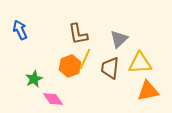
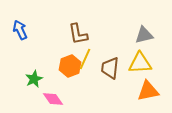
gray triangle: moved 25 px right, 4 px up; rotated 30 degrees clockwise
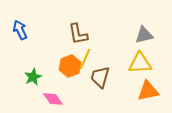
brown trapezoid: moved 10 px left, 9 px down; rotated 10 degrees clockwise
green star: moved 1 px left, 2 px up
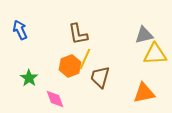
yellow triangle: moved 15 px right, 9 px up
green star: moved 4 px left, 1 px down; rotated 12 degrees counterclockwise
orange triangle: moved 4 px left, 2 px down
pink diamond: moved 2 px right; rotated 15 degrees clockwise
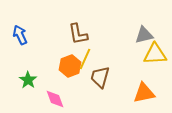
blue arrow: moved 5 px down
green star: moved 1 px left, 2 px down
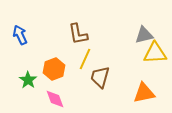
yellow triangle: moved 1 px up
orange hexagon: moved 16 px left, 3 px down
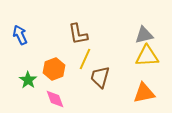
yellow triangle: moved 8 px left, 3 px down
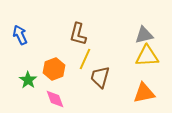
brown L-shape: rotated 25 degrees clockwise
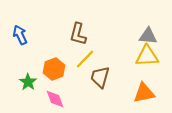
gray triangle: moved 4 px right, 1 px down; rotated 18 degrees clockwise
yellow line: rotated 20 degrees clockwise
green star: moved 2 px down
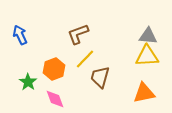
brown L-shape: rotated 55 degrees clockwise
